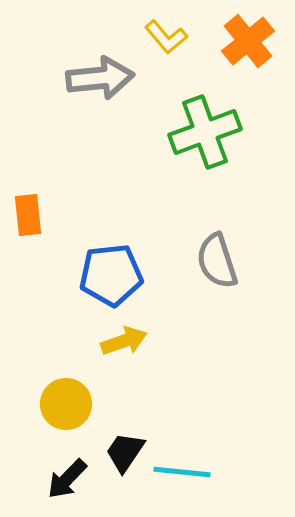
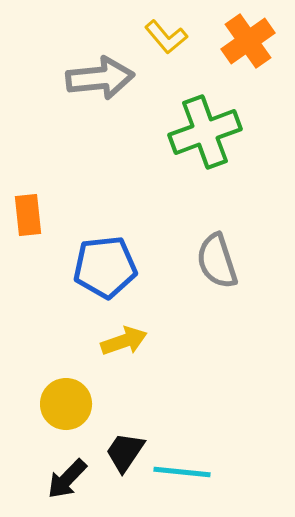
orange cross: rotated 4 degrees clockwise
blue pentagon: moved 6 px left, 8 px up
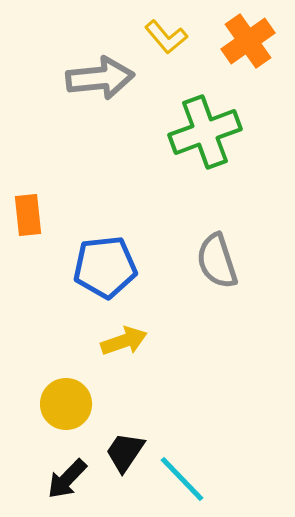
cyan line: moved 7 px down; rotated 40 degrees clockwise
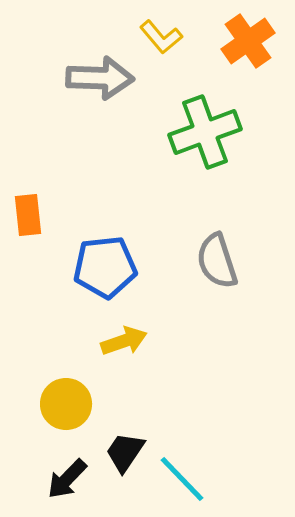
yellow L-shape: moved 5 px left
gray arrow: rotated 8 degrees clockwise
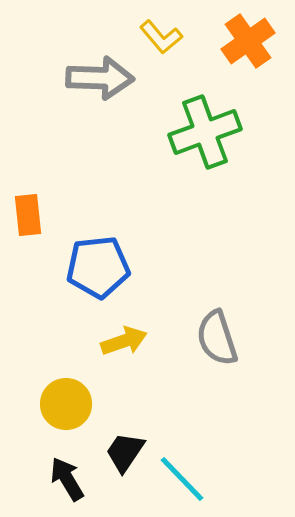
gray semicircle: moved 77 px down
blue pentagon: moved 7 px left
black arrow: rotated 105 degrees clockwise
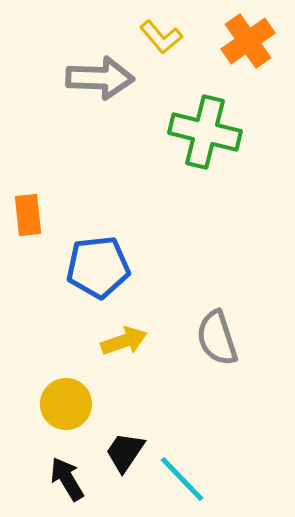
green cross: rotated 34 degrees clockwise
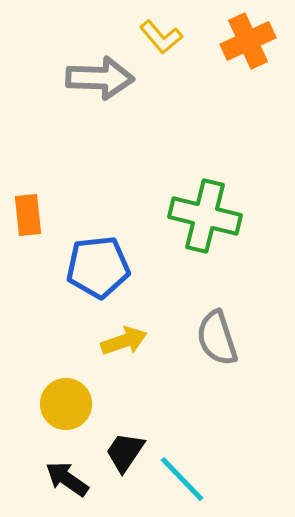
orange cross: rotated 10 degrees clockwise
green cross: moved 84 px down
black arrow: rotated 24 degrees counterclockwise
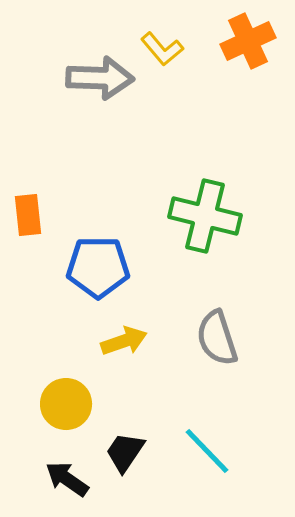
yellow L-shape: moved 1 px right, 12 px down
blue pentagon: rotated 6 degrees clockwise
cyan line: moved 25 px right, 28 px up
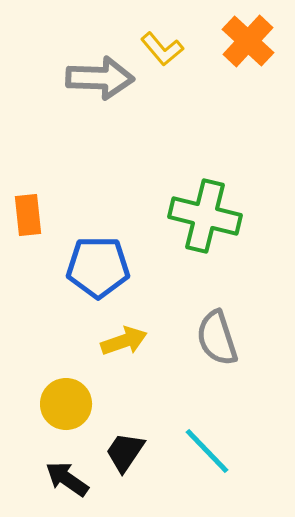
orange cross: rotated 22 degrees counterclockwise
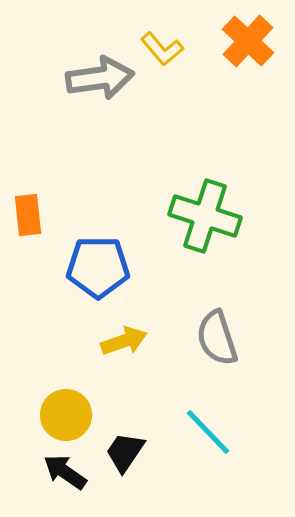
gray arrow: rotated 10 degrees counterclockwise
green cross: rotated 4 degrees clockwise
yellow circle: moved 11 px down
cyan line: moved 1 px right, 19 px up
black arrow: moved 2 px left, 7 px up
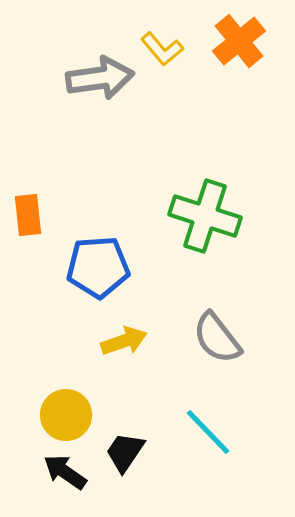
orange cross: moved 9 px left; rotated 8 degrees clockwise
blue pentagon: rotated 4 degrees counterclockwise
gray semicircle: rotated 20 degrees counterclockwise
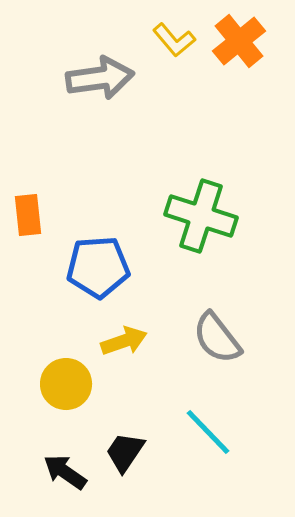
yellow L-shape: moved 12 px right, 9 px up
green cross: moved 4 px left
yellow circle: moved 31 px up
